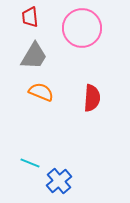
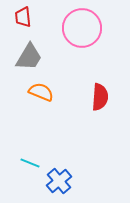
red trapezoid: moved 7 px left
gray trapezoid: moved 5 px left, 1 px down
red semicircle: moved 8 px right, 1 px up
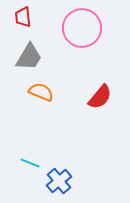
red semicircle: rotated 36 degrees clockwise
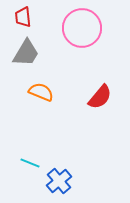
gray trapezoid: moved 3 px left, 4 px up
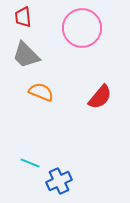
gray trapezoid: moved 2 px down; rotated 104 degrees clockwise
blue cross: rotated 15 degrees clockwise
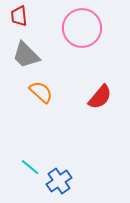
red trapezoid: moved 4 px left, 1 px up
orange semicircle: rotated 20 degrees clockwise
cyan line: moved 4 px down; rotated 18 degrees clockwise
blue cross: rotated 10 degrees counterclockwise
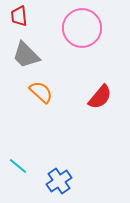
cyan line: moved 12 px left, 1 px up
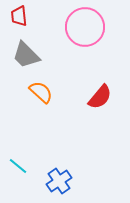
pink circle: moved 3 px right, 1 px up
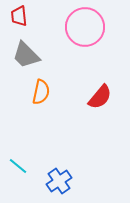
orange semicircle: rotated 60 degrees clockwise
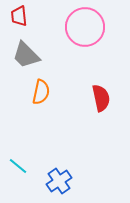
red semicircle: moved 1 px right, 1 px down; rotated 52 degrees counterclockwise
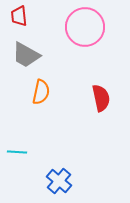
gray trapezoid: rotated 16 degrees counterclockwise
cyan line: moved 1 px left, 14 px up; rotated 36 degrees counterclockwise
blue cross: rotated 15 degrees counterclockwise
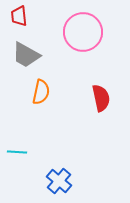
pink circle: moved 2 px left, 5 px down
